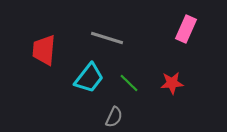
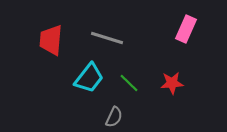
red trapezoid: moved 7 px right, 10 px up
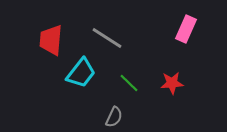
gray line: rotated 16 degrees clockwise
cyan trapezoid: moved 8 px left, 5 px up
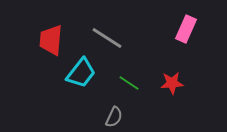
green line: rotated 10 degrees counterclockwise
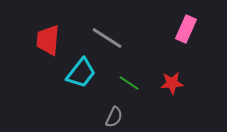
red trapezoid: moved 3 px left
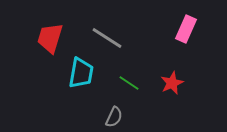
red trapezoid: moved 2 px right, 2 px up; rotated 12 degrees clockwise
cyan trapezoid: rotated 28 degrees counterclockwise
red star: rotated 20 degrees counterclockwise
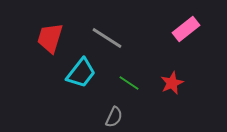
pink rectangle: rotated 28 degrees clockwise
cyan trapezoid: rotated 28 degrees clockwise
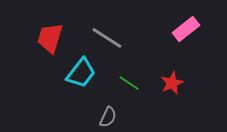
gray semicircle: moved 6 px left
